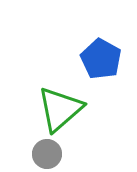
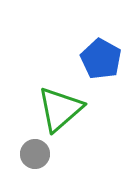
gray circle: moved 12 px left
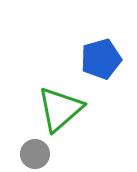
blue pentagon: rotated 27 degrees clockwise
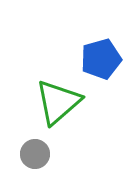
green triangle: moved 2 px left, 7 px up
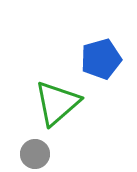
green triangle: moved 1 px left, 1 px down
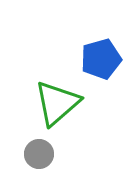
gray circle: moved 4 px right
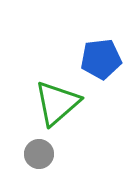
blue pentagon: rotated 9 degrees clockwise
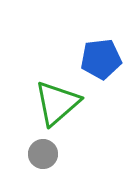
gray circle: moved 4 px right
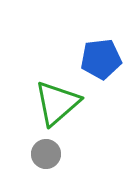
gray circle: moved 3 px right
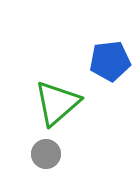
blue pentagon: moved 9 px right, 2 px down
